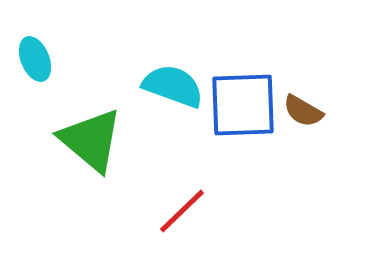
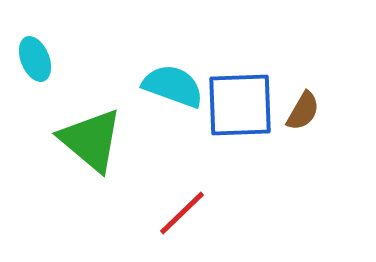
blue square: moved 3 px left
brown semicircle: rotated 90 degrees counterclockwise
red line: moved 2 px down
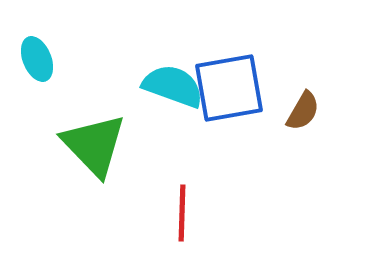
cyan ellipse: moved 2 px right
blue square: moved 11 px left, 17 px up; rotated 8 degrees counterclockwise
green triangle: moved 3 px right, 5 px down; rotated 6 degrees clockwise
red line: rotated 44 degrees counterclockwise
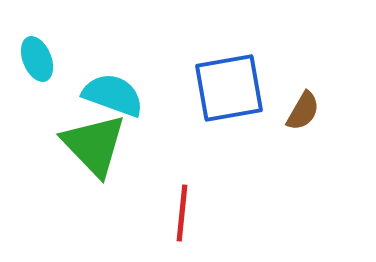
cyan semicircle: moved 60 px left, 9 px down
red line: rotated 4 degrees clockwise
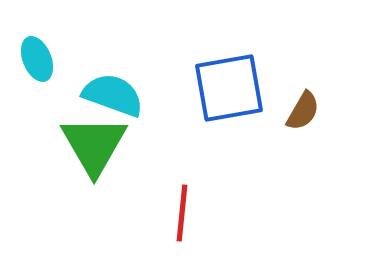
green triangle: rotated 14 degrees clockwise
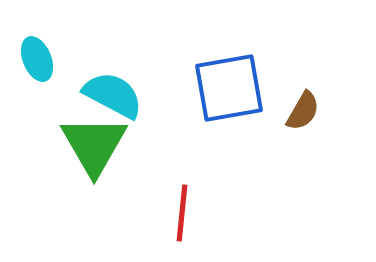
cyan semicircle: rotated 8 degrees clockwise
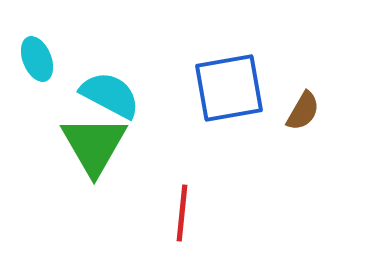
cyan semicircle: moved 3 px left
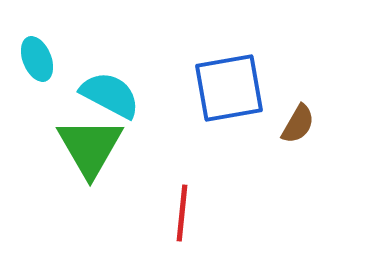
brown semicircle: moved 5 px left, 13 px down
green triangle: moved 4 px left, 2 px down
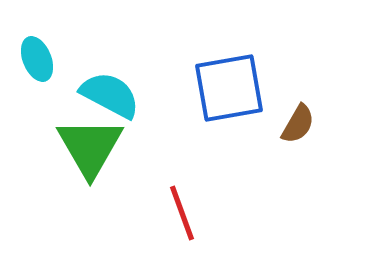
red line: rotated 26 degrees counterclockwise
